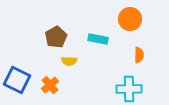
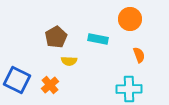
orange semicircle: rotated 21 degrees counterclockwise
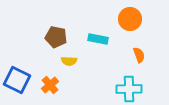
brown pentagon: rotated 30 degrees counterclockwise
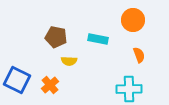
orange circle: moved 3 px right, 1 px down
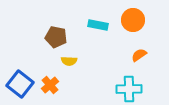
cyan rectangle: moved 14 px up
orange semicircle: rotated 105 degrees counterclockwise
blue square: moved 3 px right, 4 px down; rotated 12 degrees clockwise
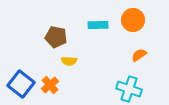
cyan rectangle: rotated 12 degrees counterclockwise
blue square: moved 1 px right
cyan cross: rotated 20 degrees clockwise
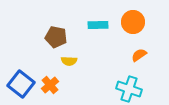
orange circle: moved 2 px down
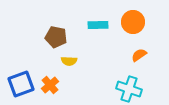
blue square: rotated 32 degrees clockwise
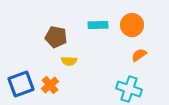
orange circle: moved 1 px left, 3 px down
